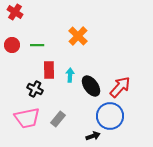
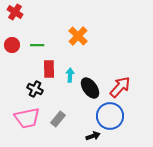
red rectangle: moved 1 px up
black ellipse: moved 1 px left, 2 px down
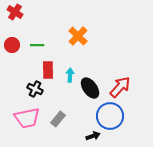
red rectangle: moved 1 px left, 1 px down
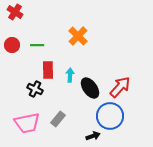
pink trapezoid: moved 5 px down
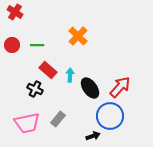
red rectangle: rotated 48 degrees counterclockwise
